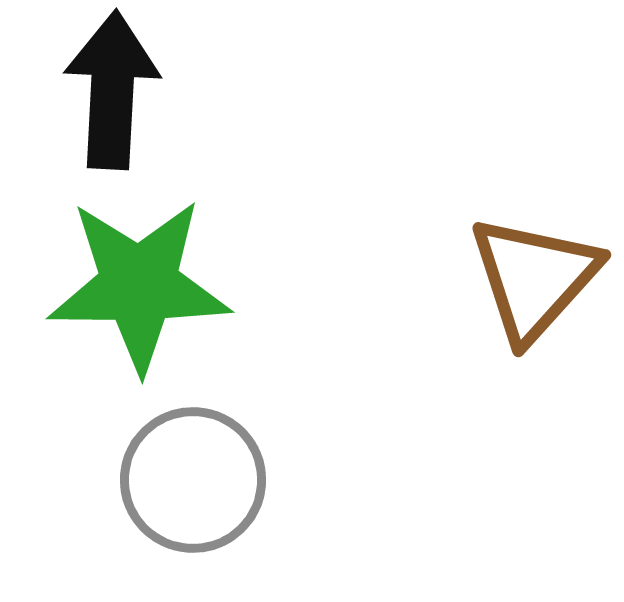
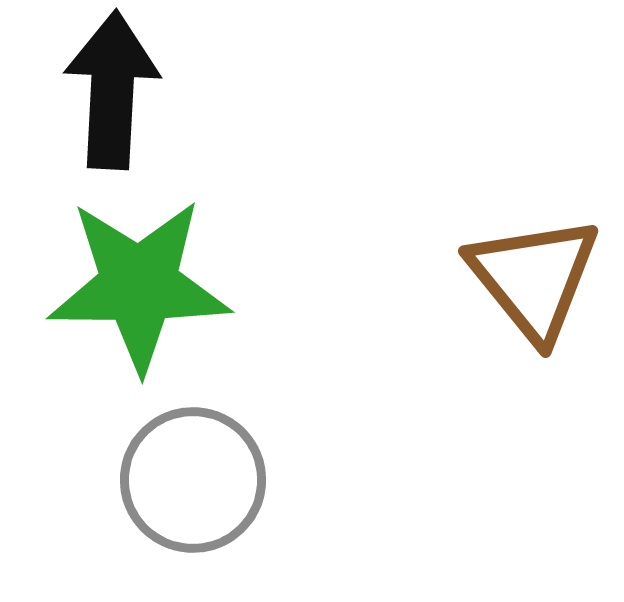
brown triangle: rotated 21 degrees counterclockwise
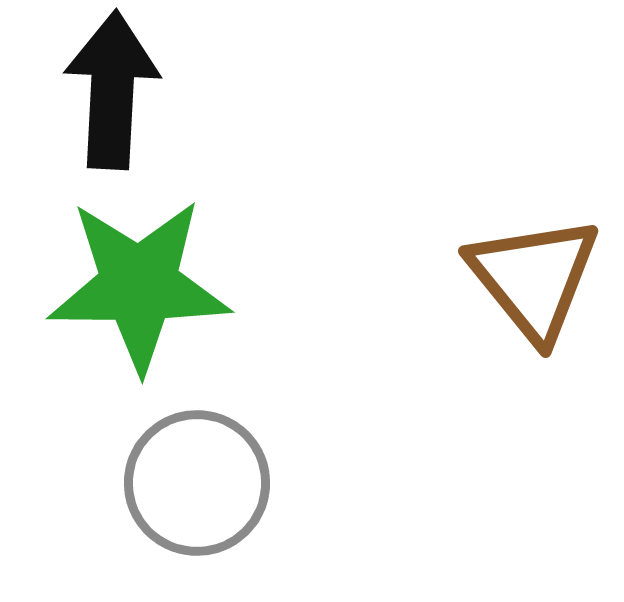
gray circle: moved 4 px right, 3 px down
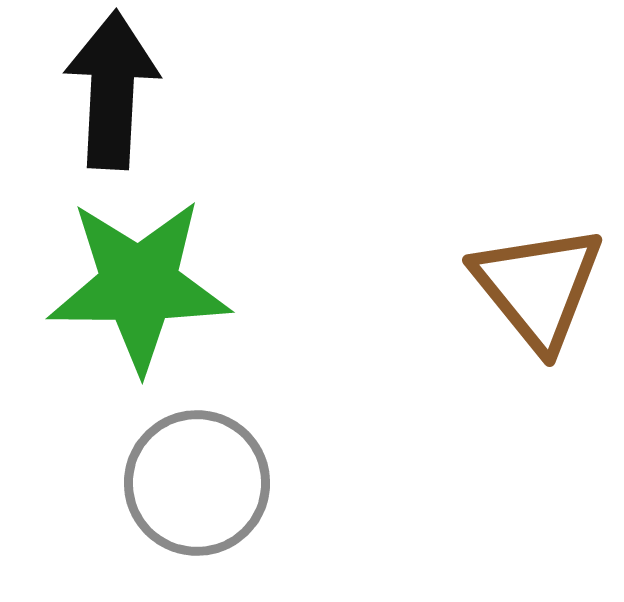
brown triangle: moved 4 px right, 9 px down
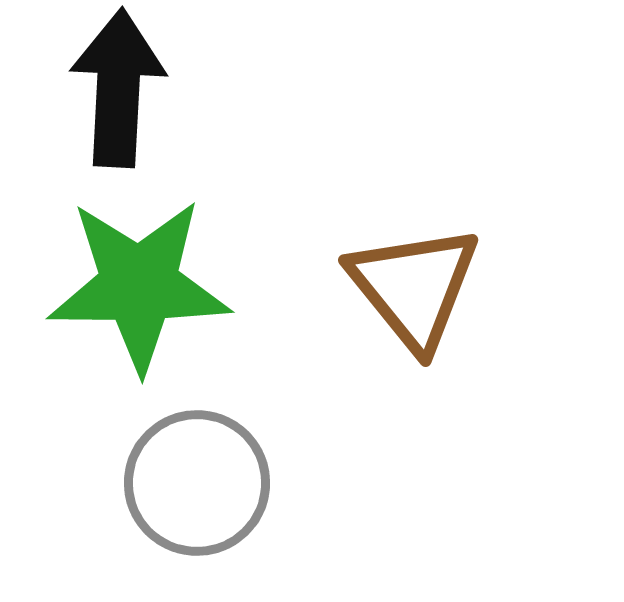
black arrow: moved 6 px right, 2 px up
brown triangle: moved 124 px left
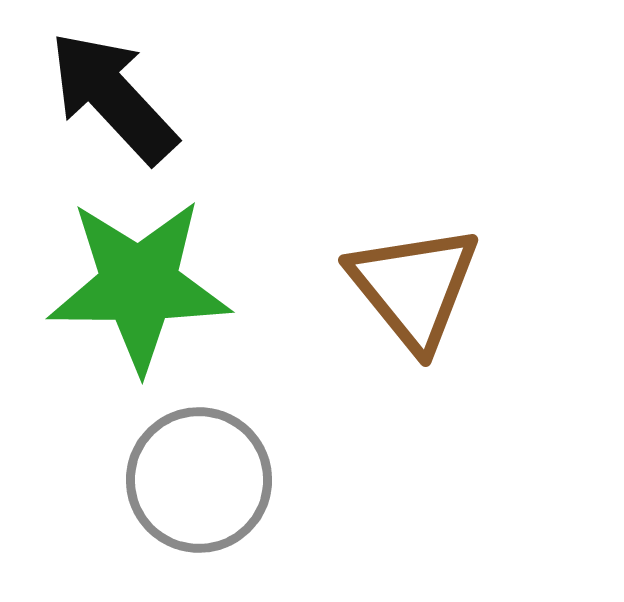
black arrow: moved 5 px left, 9 px down; rotated 46 degrees counterclockwise
gray circle: moved 2 px right, 3 px up
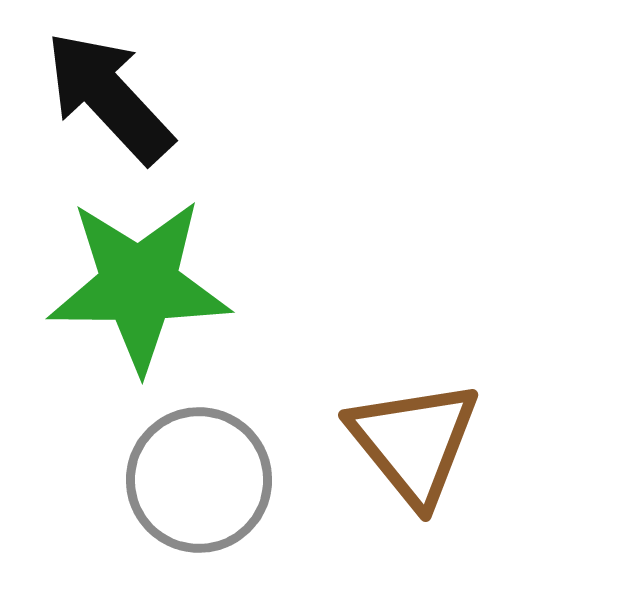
black arrow: moved 4 px left
brown triangle: moved 155 px down
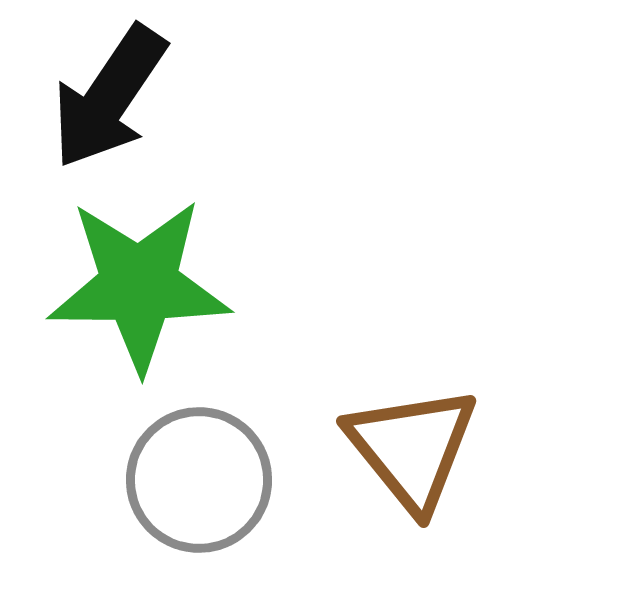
black arrow: rotated 103 degrees counterclockwise
brown triangle: moved 2 px left, 6 px down
